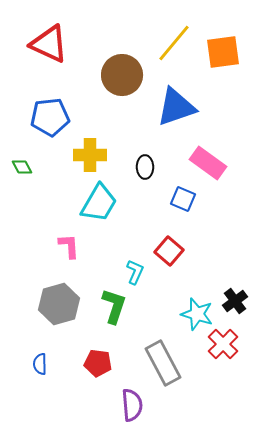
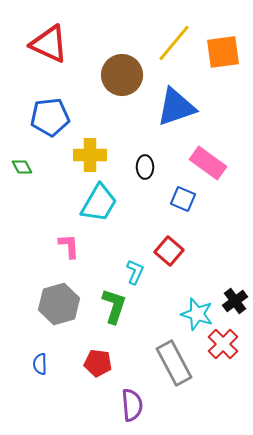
gray rectangle: moved 11 px right
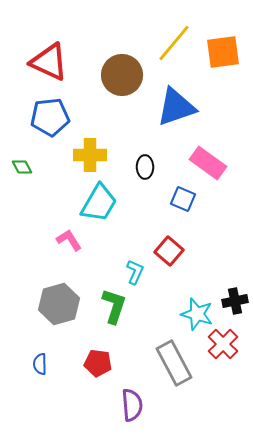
red triangle: moved 18 px down
pink L-shape: moved 6 px up; rotated 28 degrees counterclockwise
black cross: rotated 25 degrees clockwise
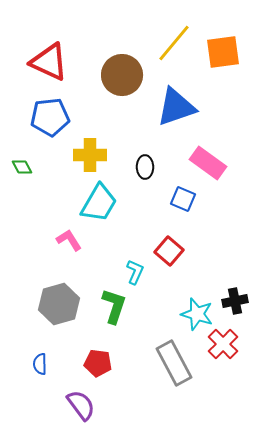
purple semicircle: moved 51 px left; rotated 32 degrees counterclockwise
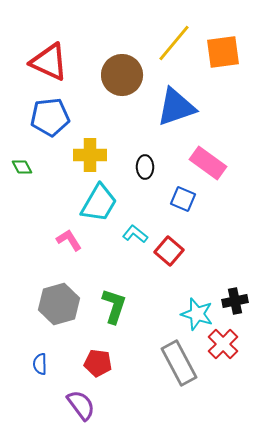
cyan L-shape: moved 38 px up; rotated 75 degrees counterclockwise
gray rectangle: moved 5 px right
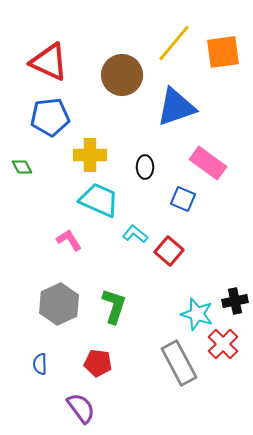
cyan trapezoid: moved 3 px up; rotated 96 degrees counterclockwise
gray hexagon: rotated 9 degrees counterclockwise
purple semicircle: moved 3 px down
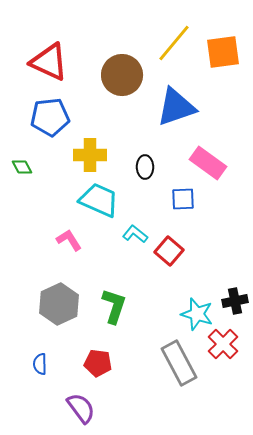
blue square: rotated 25 degrees counterclockwise
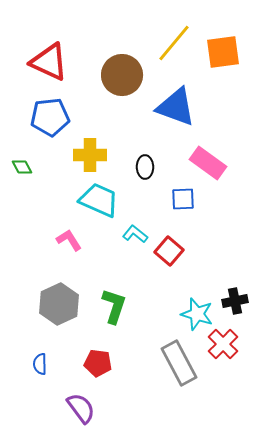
blue triangle: rotated 39 degrees clockwise
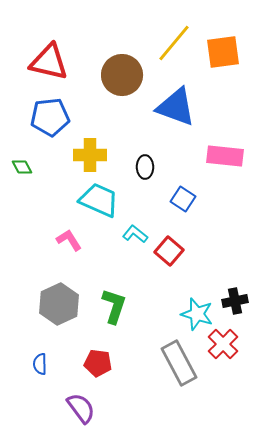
red triangle: rotated 12 degrees counterclockwise
pink rectangle: moved 17 px right, 7 px up; rotated 30 degrees counterclockwise
blue square: rotated 35 degrees clockwise
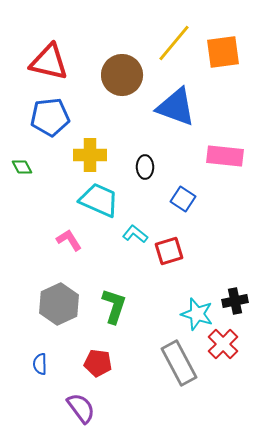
red square: rotated 32 degrees clockwise
